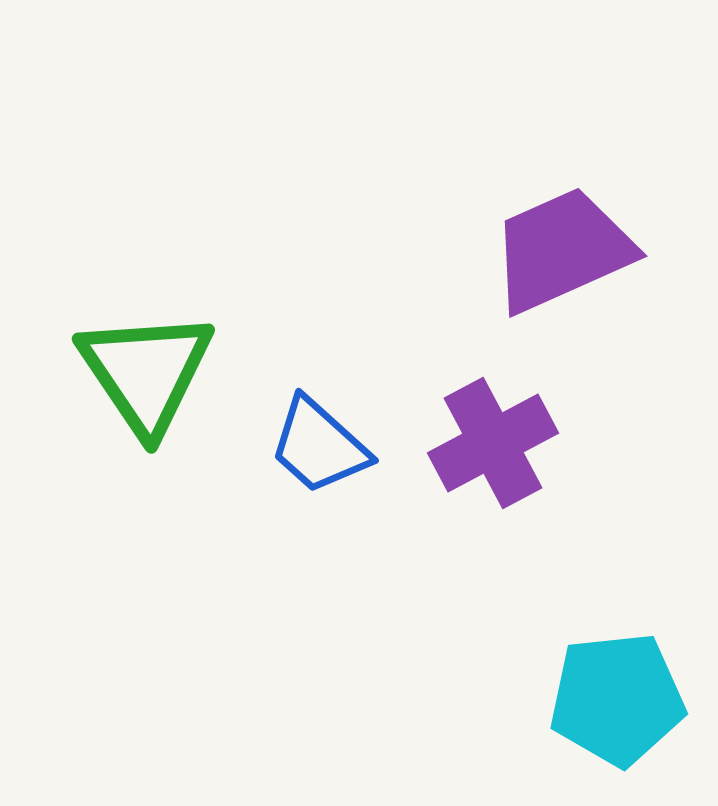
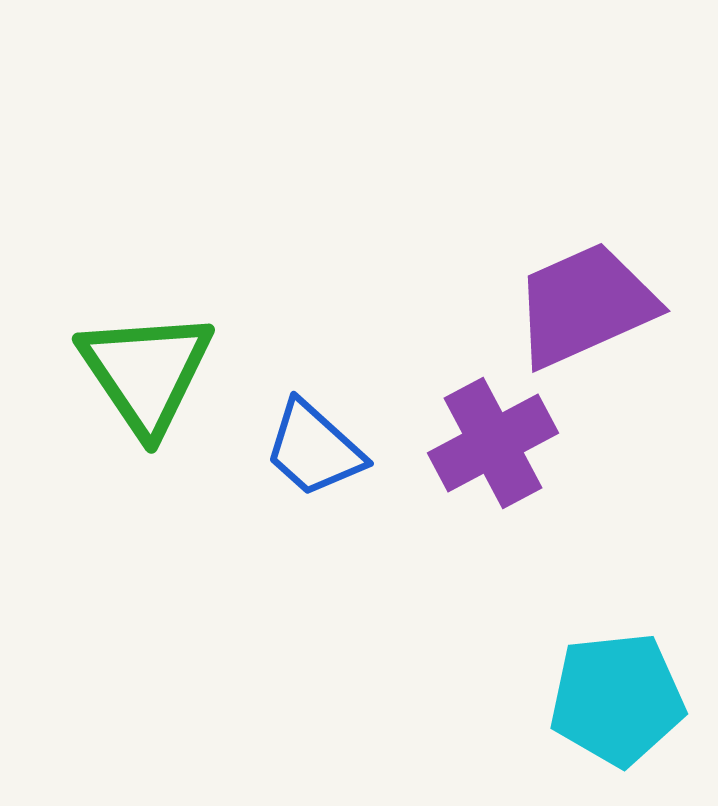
purple trapezoid: moved 23 px right, 55 px down
blue trapezoid: moved 5 px left, 3 px down
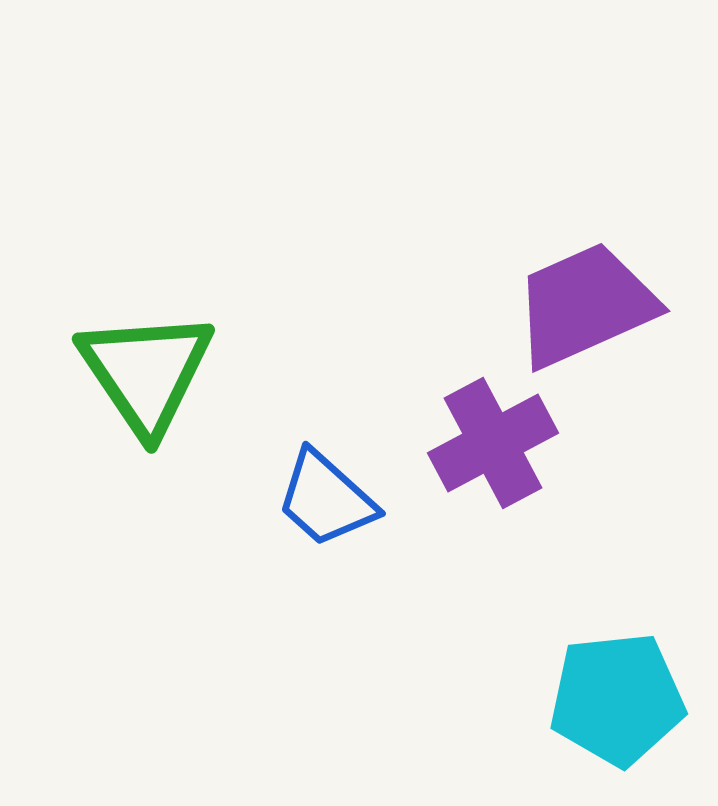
blue trapezoid: moved 12 px right, 50 px down
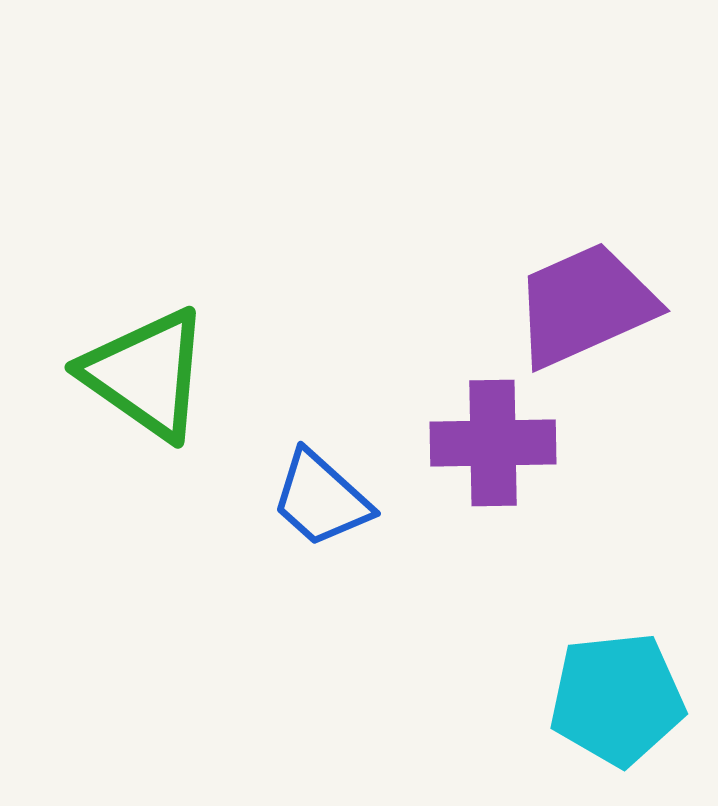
green triangle: moved 2 px down; rotated 21 degrees counterclockwise
purple cross: rotated 27 degrees clockwise
blue trapezoid: moved 5 px left
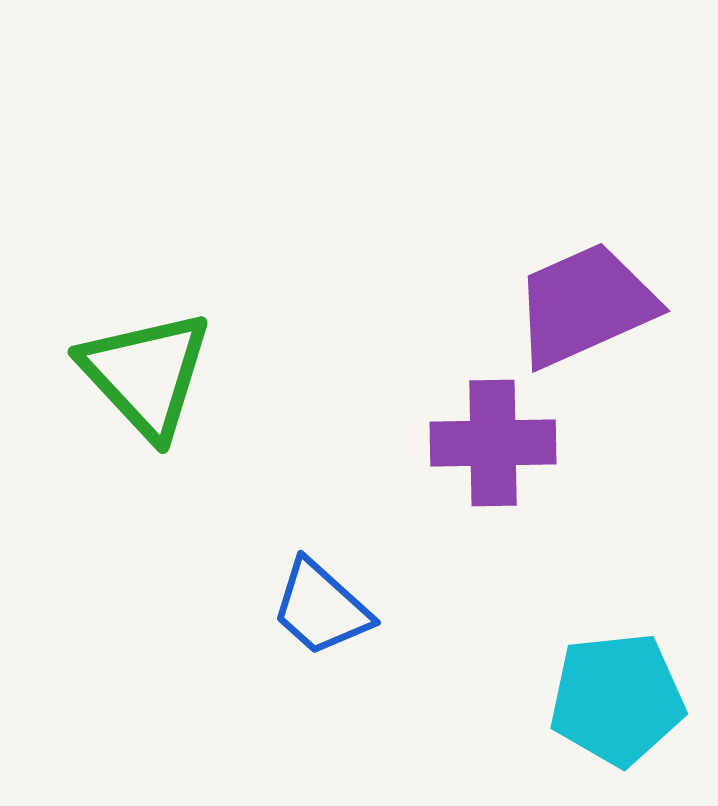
green triangle: rotated 12 degrees clockwise
blue trapezoid: moved 109 px down
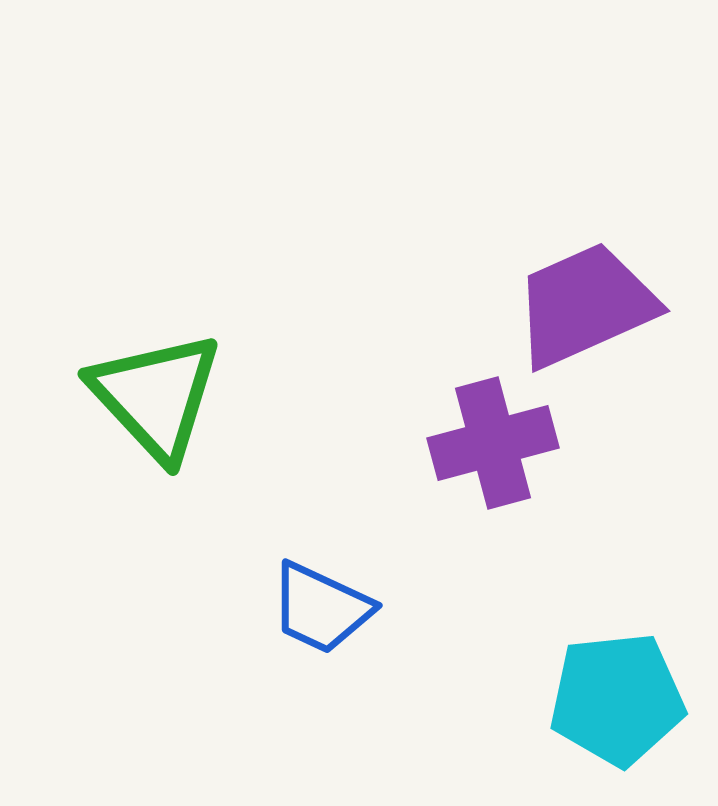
green triangle: moved 10 px right, 22 px down
purple cross: rotated 14 degrees counterclockwise
blue trapezoid: rotated 17 degrees counterclockwise
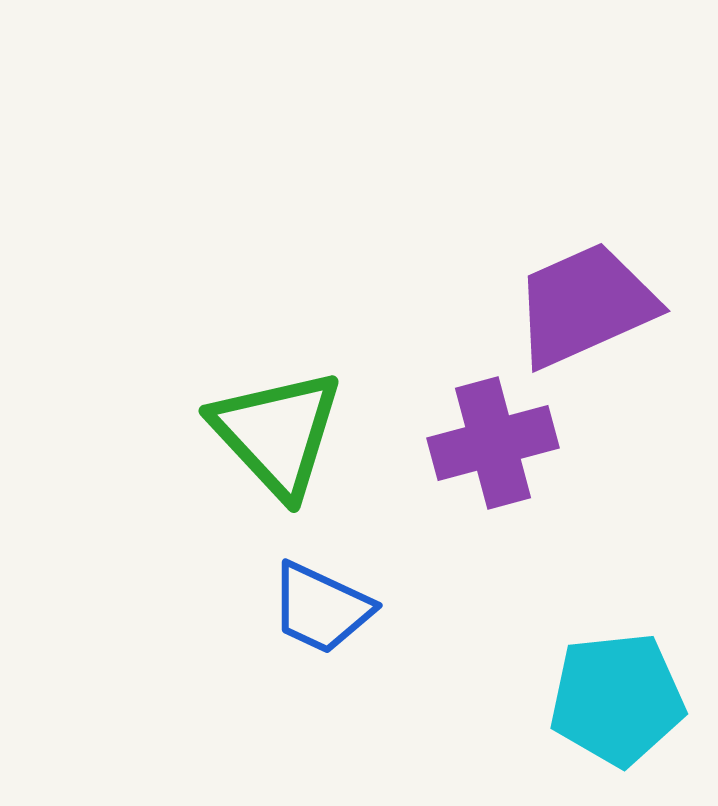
green triangle: moved 121 px right, 37 px down
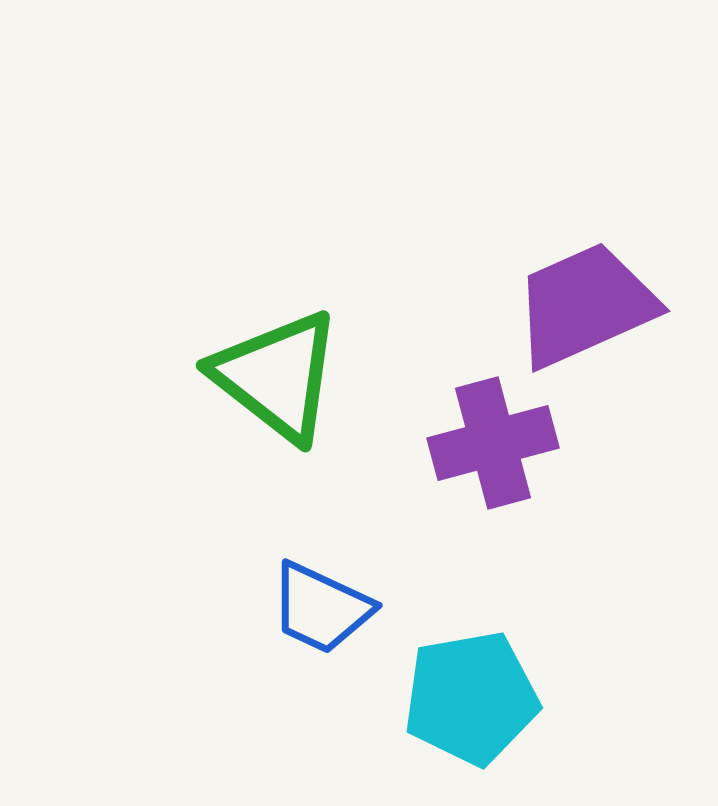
green triangle: moved 57 px up; rotated 9 degrees counterclockwise
cyan pentagon: moved 146 px left, 1 px up; rotated 4 degrees counterclockwise
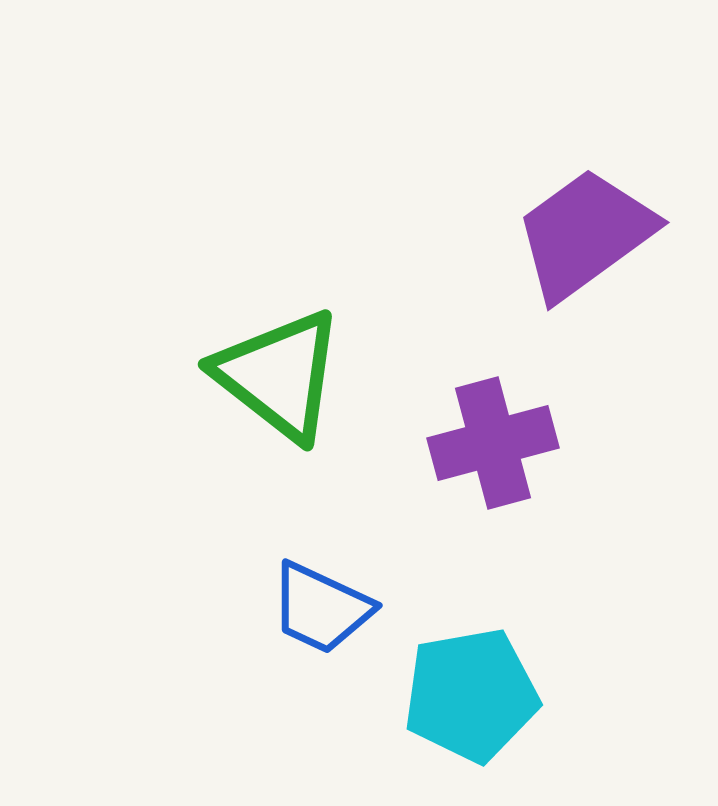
purple trapezoid: moved 71 px up; rotated 12 degrees counterclockwise
green triangle: moved 2 px right, 1 px up
cyan pentagon: moved 3 px up
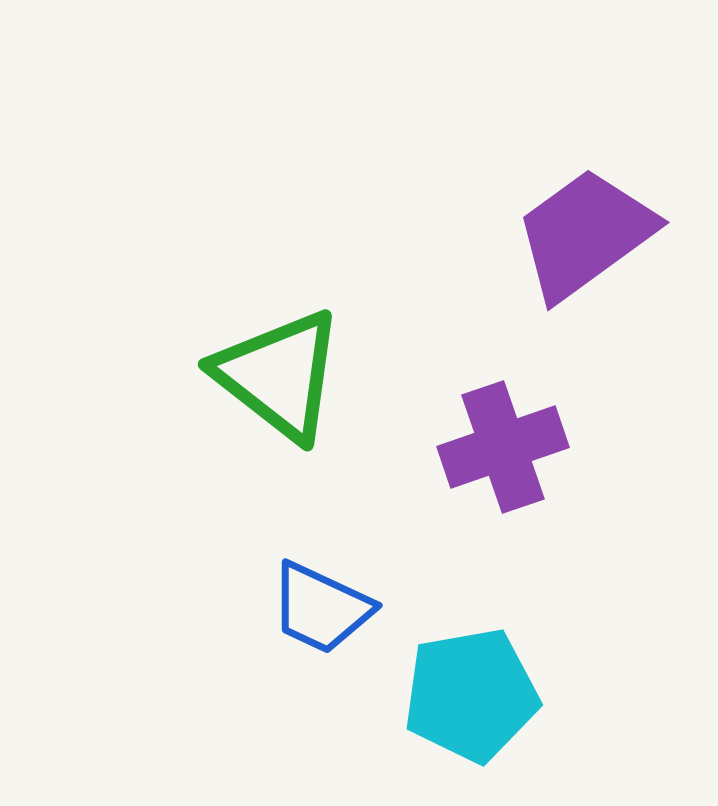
purple cross: moved 10 px right, 4 px down; rotated 4 degrees counterclockwise
